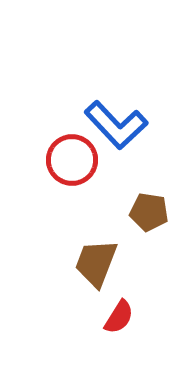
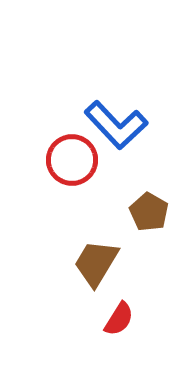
brown pentagon: rotated 21 degrees clockwise
brown trapezoid: rotated 10 degrees clockwise
red semicircle: moved 2 px down
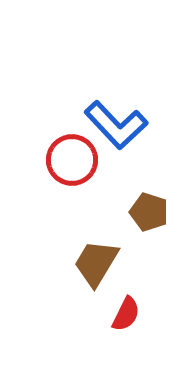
brown pentagon: rotated 12 degrees counterclockwise
red semicircle: moved 7 px right, 5 px up; rotated 6 degrees counterclockwise
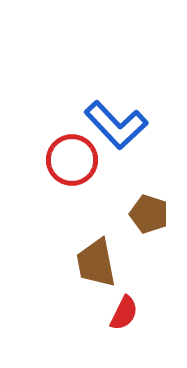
brown pentagon: moved 2 px down
brown trapezoid: rotated 42 degrees counterclockwise
red semicircle: moved 2 px left, 1 px up
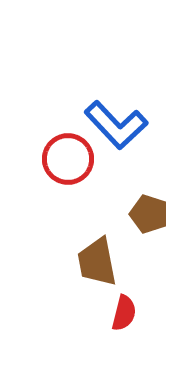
red circle: moved 4 px left, 1 px up
brown trapezoid: moved 1 px right, 1 px up
red semicircle: rotated 12 degrees counterclockwise
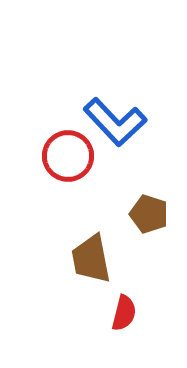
blue L-shape: moved 1 px left, 3 px up
red circle: moved 3 px up
brown trapezoid: moved 6 px left, 3 px up
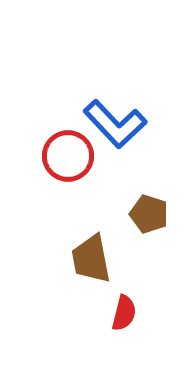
blue L-shape: moved 2 px down
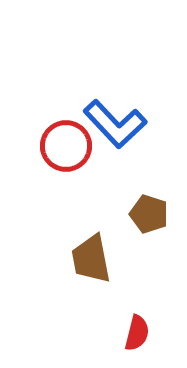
red circle: moved 2 px left, 10 px up
red semicircle: moved 13 px right, 20 px down
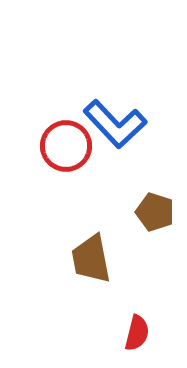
brown pentagon: moved 6 px right, 2 px up
